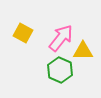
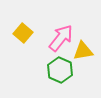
yellow square: rotated 12 degrees clockwise
yellow triangle: rotated 10 degrees counterclockwise
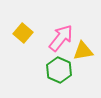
green hexagon: moved 1 px left
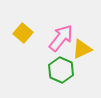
yellow triangle: moved 1 px left, 2 px up; rotated 15 degrees counterclockwise
green hexagon: moved 2 px right
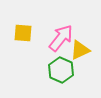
yellow square: rotated 36 degrees counterclockwise
yellow triangle: moved 2 px left, 1 px down
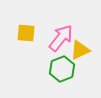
yellow square: moved 3 px right
green hexagon: moved 1 px right, 1 px up; rotated 15 degrees clockwise
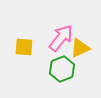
yellow square: moved 2 px left, 14 px down
yellow triangle: moved 2 px up
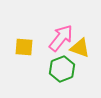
yellow triangle: rotated 45 degrees clockwise
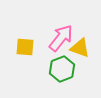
yellow square: moved 1 px right
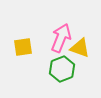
pink arrow: rotated 16 degrees counterclockwise
yellow square: moved 2 px left; rotated 12 degrees counterclockwise
